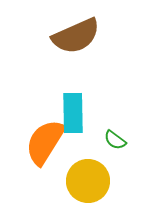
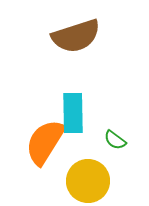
brown semicircle: rotated 6 degrees clockwise
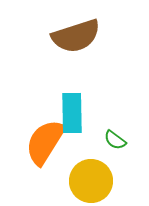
cyan rectangle: moved 1 px left
yellow circle: moved 3 px right
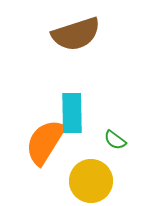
brown semicircle: moved 2 px up
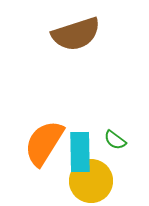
cyan rectangle: moved 8 px right, 39 px down
orange semicircle: moved 1 px left, 1 px down
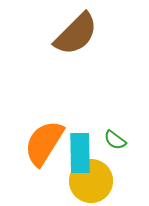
brown semicircle: rotated 27 degrees counterclockwise
cyan rectangle: moved 1 px down
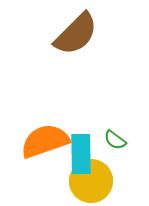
orange semicircle: moved 1 px right, 2 px up; rotated 39 degrees clockwise
cyan rectangle: moved 1 px right, 1 px down
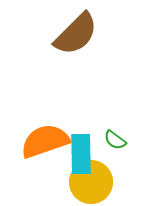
yellow circle: moved 1 px down
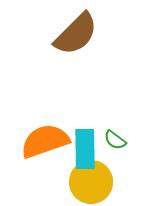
cyan rectangle: moved 4 px right, 5 px up
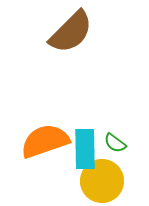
brown semicircle: moved 5 px left, 2 px up
green semicircle: moved 3 px down
yellow circle: moved 11 px right, 1 px up
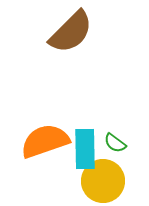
yellow circle: moved 1 px right
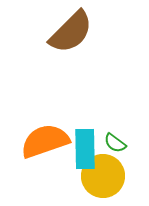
yellow circle: moved 5 px up
